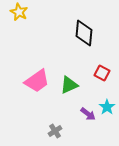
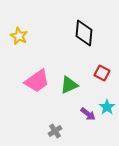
yellow star: moved 24 px down
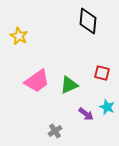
black diamond: moved 4 px right, 12 px up
red square: rotated 14 degrees counterclockwise
cyan star: rotated 14 degrees counterclockwise
purple arrow: moved 2 px left
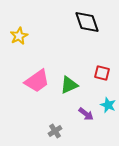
black diamond: moved 1 px left, 1 px down; rotated 24 degrees counterclockwise
yellow star: rotated 18 degrees clockwise
cyan star: moved 1 px right, 2 px up
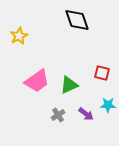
black diamond: moved 10 px left, 2 px up
cyan star: rotated 21 degrees counterclockwise
gray cross: moved 3 px right, 16 px up
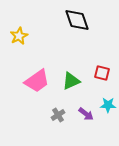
green triangle: moved 2 px right, 4 px up
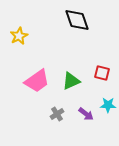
gray cross: moved 1 px left, 1 px up
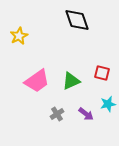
cyan star: moved 1 px up; rotated 14 degrees counterclockwise
